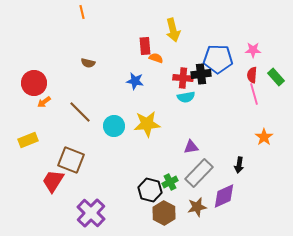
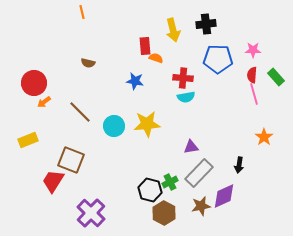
black cross: moved 5 px right, 50 px up
brown star: moved 4 px right, 1 px up
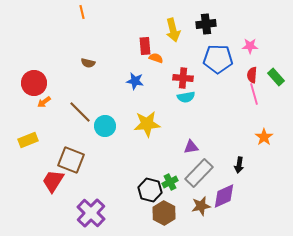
pink star: moved 3 px left, 4 px up
cyan circle: moved 9 px left
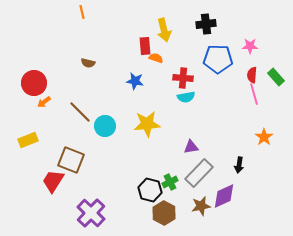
yellow arrow: moved 9 px left
